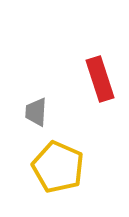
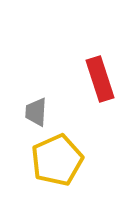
yellow pentagon: moved 1 px left, 7 px up; rotated 24 degrees clockwise
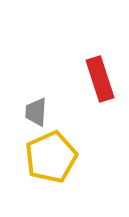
yellow pentagon: moved 6 px left, 3 px up
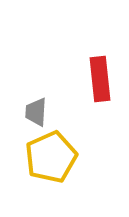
red rectangle: rotated 12 degrees clockwise
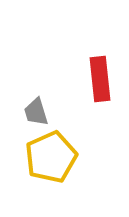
gray trapezoid: rotated 20 degrees counterclockwise
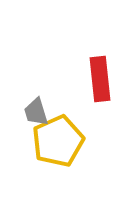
yellow pentagon: moved 7 px right, 16 px up
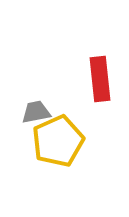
gray trapezoid: rotated 96 degrees clockwise
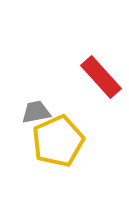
red rectangle: moved 1 px right, 2 px up; rotated 36 degrees counterclockwise
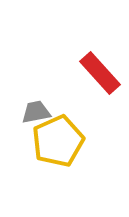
red rectangle: moved 1 px left, 4 px up
